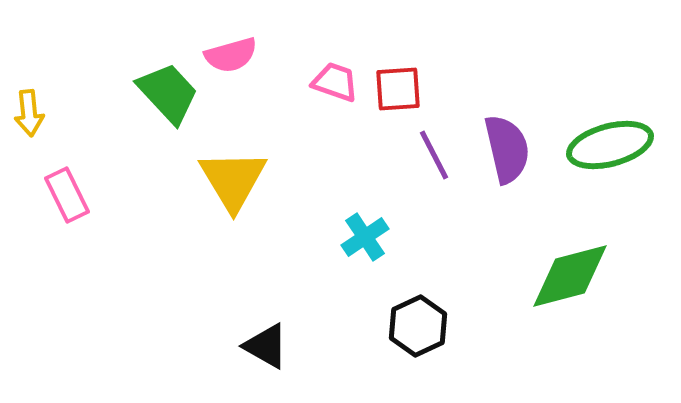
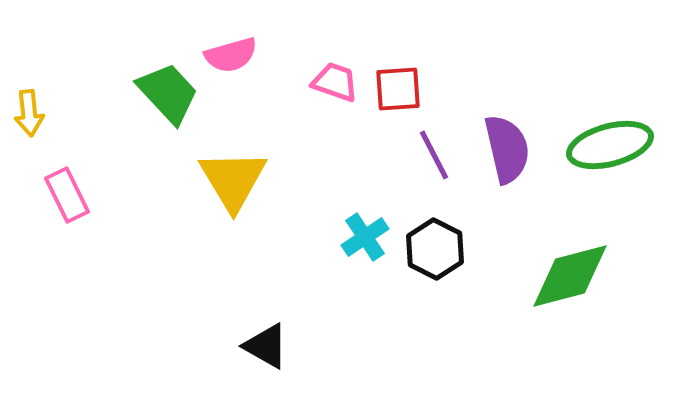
black hexagon: moved 17 px right, 77 px up; rotated 8 degrees counterclockwise
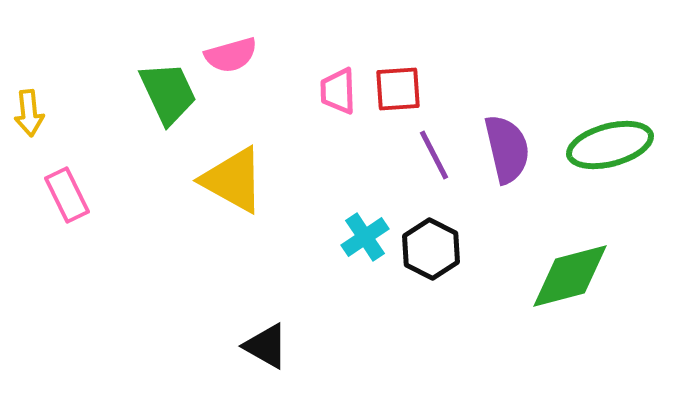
pink trapezoid: moved 3 px right, 9 px down; rotated 111 degrees counterclockwise
green trapezoid: rotated 18 degrees clockwise
yellow triangle: rotated 30 degrees counterclockwise
black hexagon: moved 4 px left
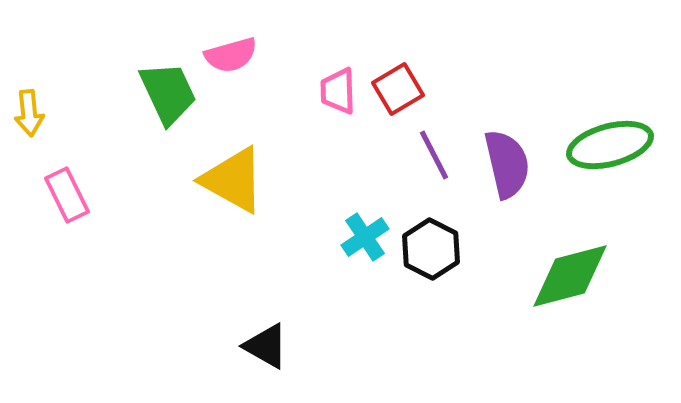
red square: rotated 27 degrees counterclockwise
purple semicircle: moved 15 px down
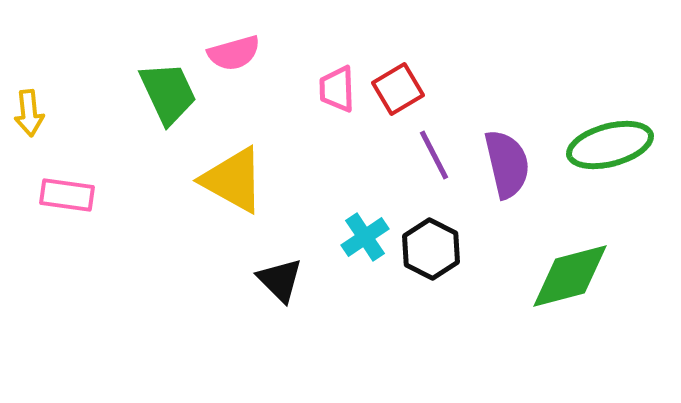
pink semicircle: moved 3 px right, 2 px up
pink trapezoid: moved 1 px left, 2 px up
pink rectangle: rotated 56 degrees counterclockwise
black triangle: moved 14 px right, 66 px up; rotated 15 degrees clockwise
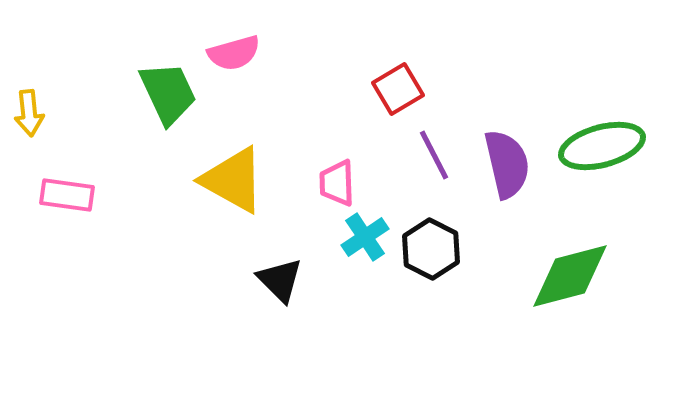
pink trapezoid: moved 94 px down
green ellipse: moved 8 px left, 1 px down
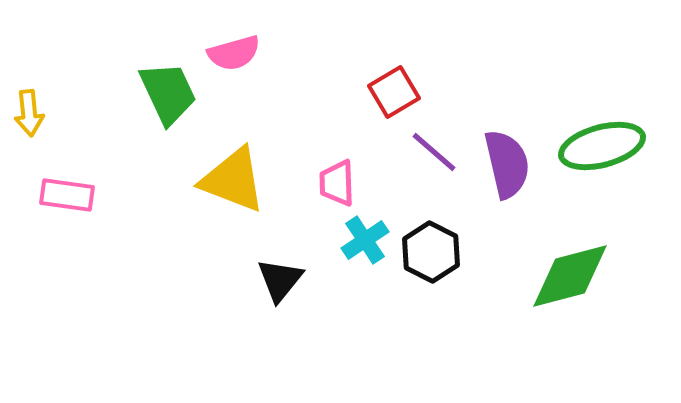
red square: moved 4 px left, 3 px down
purple line: moved 3 px up; rotated 22 degrees counterclockwise
yellow triangle: rotated 8 degrees counterclockwise
cyan cross: moved 3 px down
black hexagon: moved 3 px down
black triangle: rotated 24 degrees clockwise
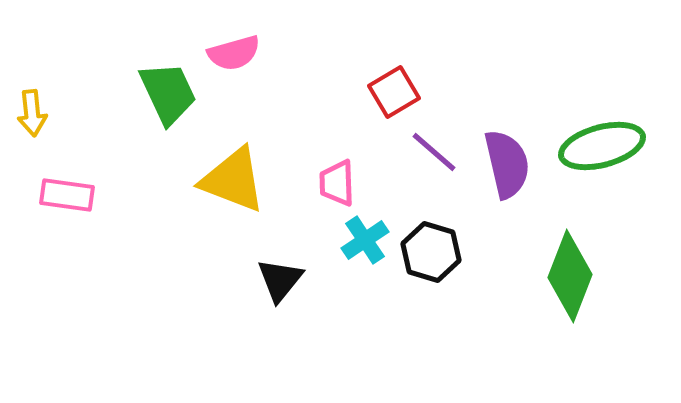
yellow arrow: moved 3 px right
black hexagon: rotated 10 degrees counterclockwise
green diamond: rotated 54 degrees counterclockwise
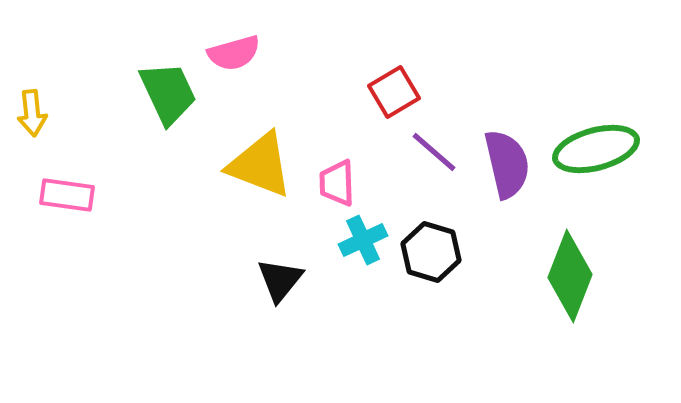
green ellipse: moved 6 px left, 3 px down
yellow triangle: moved 27 px right, 15 px up
cyan cross: moved 2 px left; rotated 9 degrees clockwise
